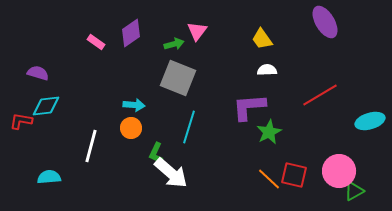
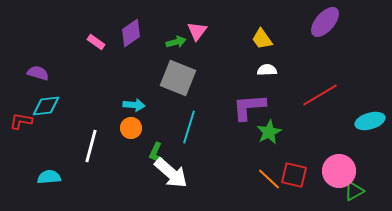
purple ellipse: rotated 72 degrees clockwise
green arrow: moved 2 px right, 2 px up
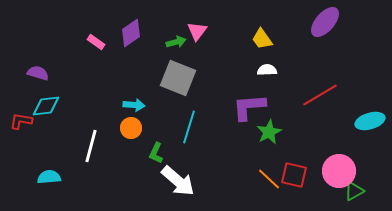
white arrow: moved 7 px right, 8 px down
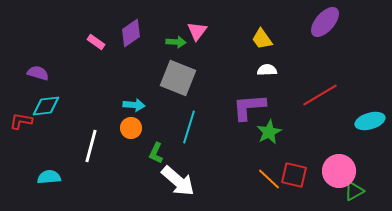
green arrow: rotated 18 degrees clockwise
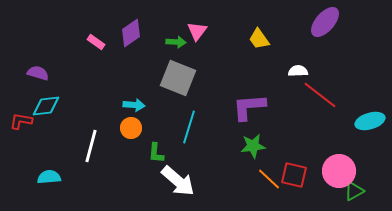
yellow trapezoid: moved 3 px left
white semicircle: moved 31 px right, 1 px down
red line: rotated 69 degrees clockwise
green star: moved 16 px left, 14 px down; rotated 20 degrees clockwise
green L-shape: rotated 20 degrees counterclockwise
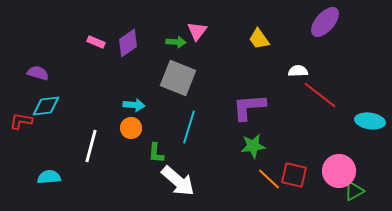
purple diamond: moved 3 px left, 10 px down
pink rectangle: rotated 12 degrees counterclockwise
cyan ellipse: rotated 24 degrees clockwise
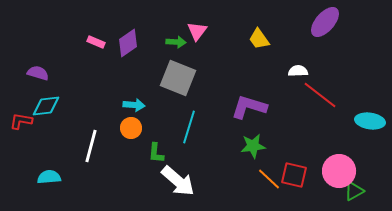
purple L-shape: rotated 21 degrees clockwise
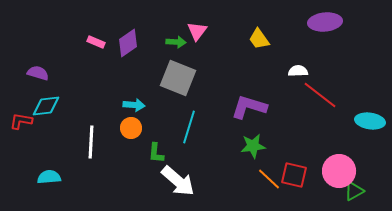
purple ellipse: rotated 44 degrees clockwise
white line: moved 4 px up; rotated 12 degrees counterclockwise
